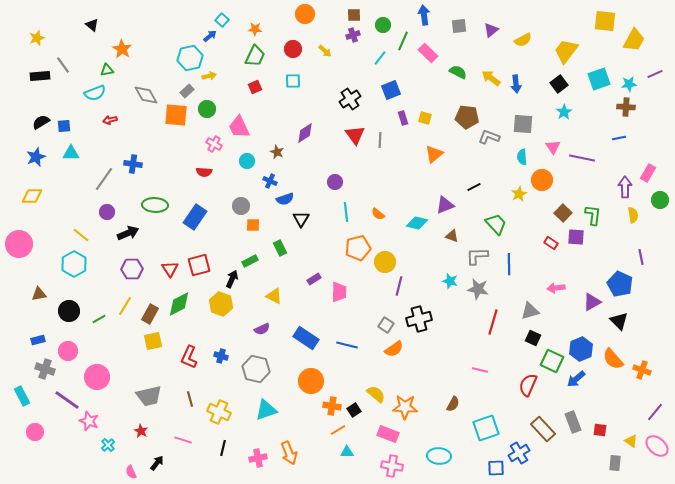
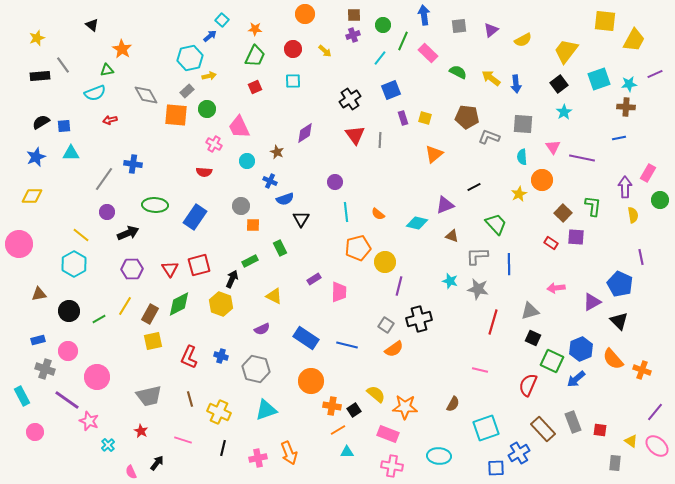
green L-shape at (593, 215): moved 9 px up
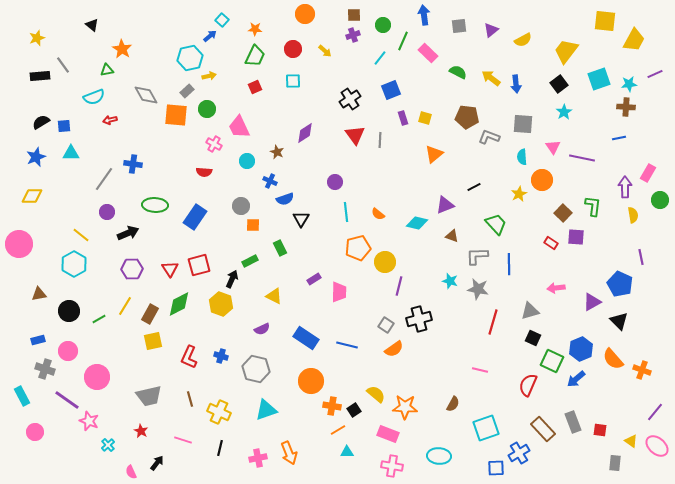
cyan semicircle at (95, 93): moved 1 px left, 4 px down
black line at (223, 448): moved 3 px left
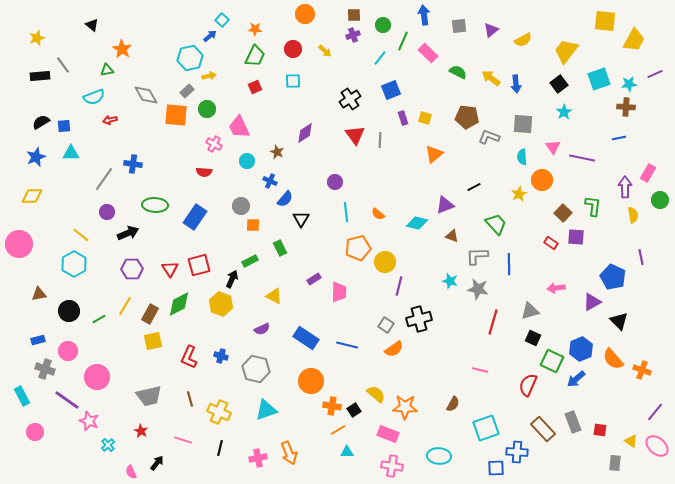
blue semicircle at (285, 199): rotated 30 degrees counterclockwise
blue pentagon at (620, 284): moved 7 px left, 7 px up
blue cross at (519, 453): moved 2 px left, 1 px up; rotated 35 degrees clockwise
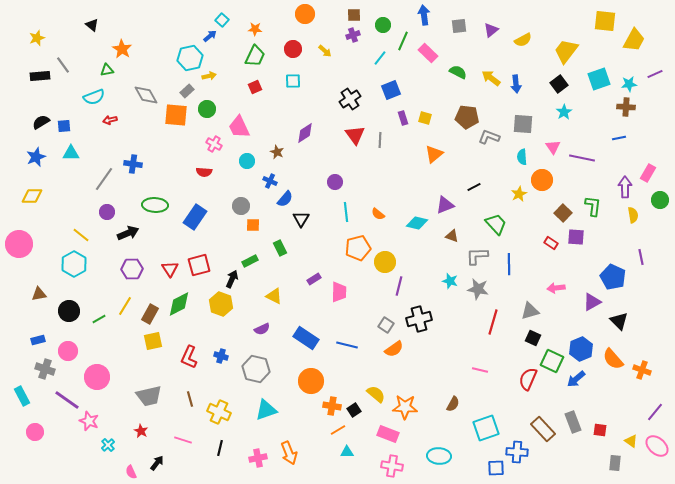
red semicircle at (528, 385): moved 6 px up
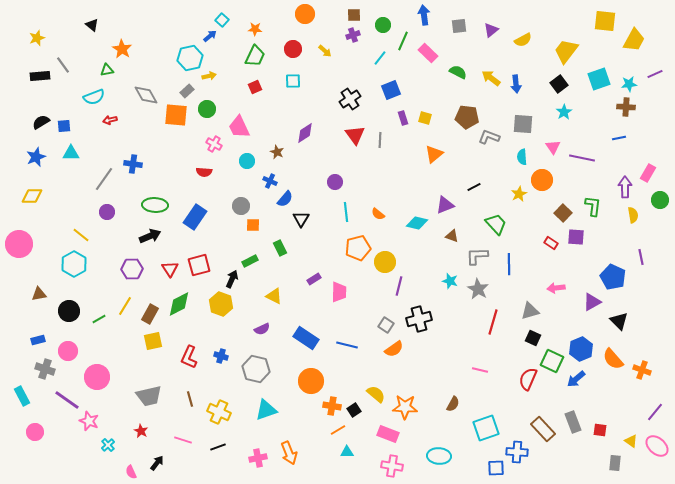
black arrow at (128, 233): moved 22 px right, 3 px down
gray star at (478, 289): rotated 20 degrees clockwise
black line at (220, 448): moved 2 px left, 1 px up; rotated 56 degrees clockwise
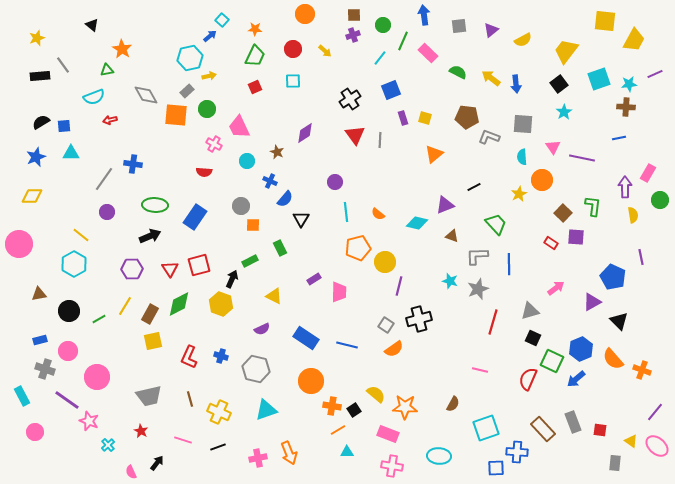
pink arrow at (556, 288): rotated 150 degrees clockwise
gray star at (478, 289): rotated 20 degrees clockwise
blue rectangle at (38, 340): moved 2 px right
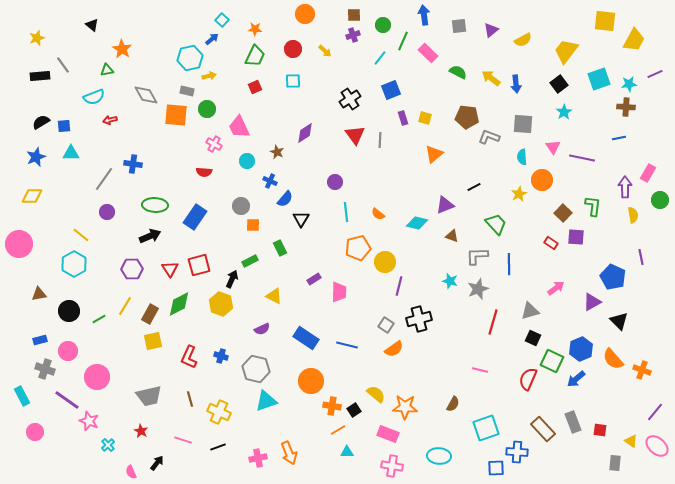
blue arrow at (210, 36): moved 2 px right, 3 px down
gray rectangle at (187, 91): rotated 56 degrees clockwise
cyan triangle at (266, 410): moved 9 px up
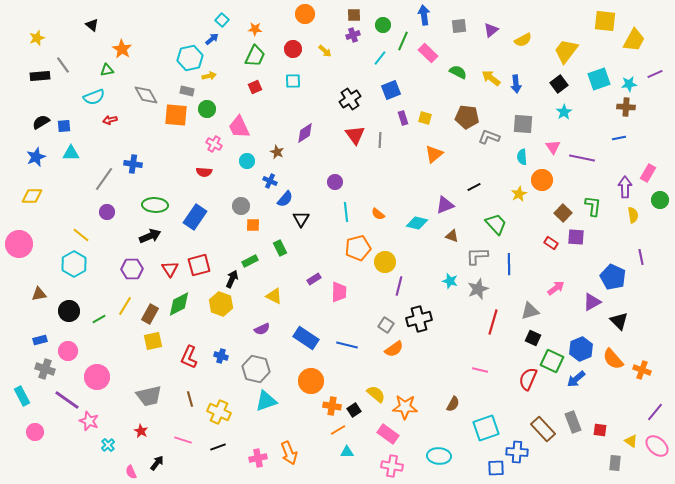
pink rectangle at (388, 434): rotated 15 degrees clockwise
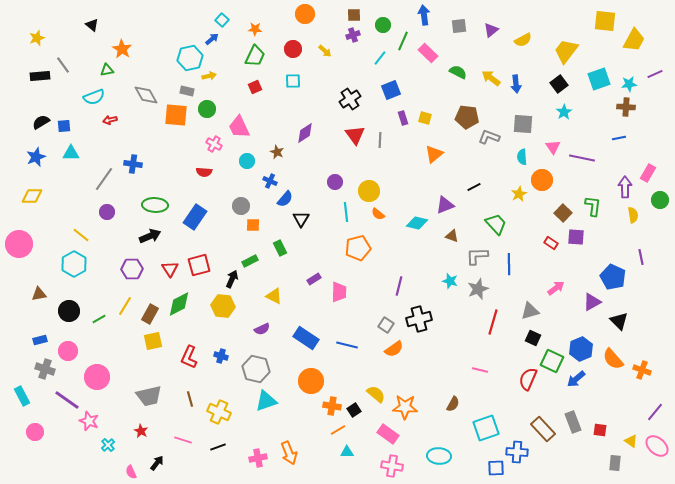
yellow circle at (385, 262): moved 16 px left, 71 px up
yellow hexagon at (221, 304): moved 2 px right, 2 px down; rotated 15 degrees counterclockwise
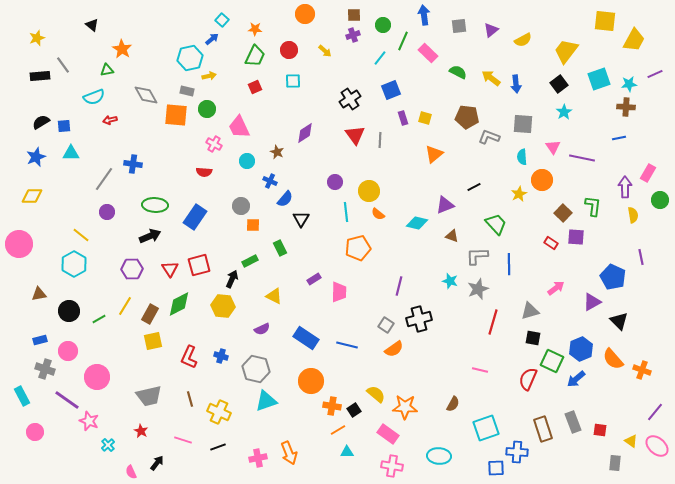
red circle at (293, 49): moved 4 px left, 1 px down
black square at (533, 338): rotated 14 degrees counterclockwise
brown rectangle at (543, 429): rotated 25 degrees clockwise
